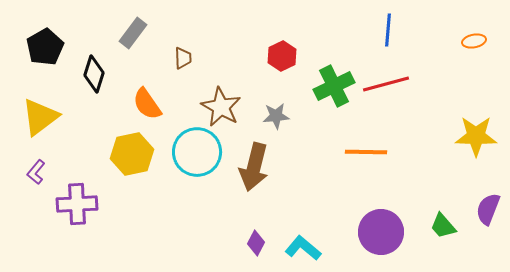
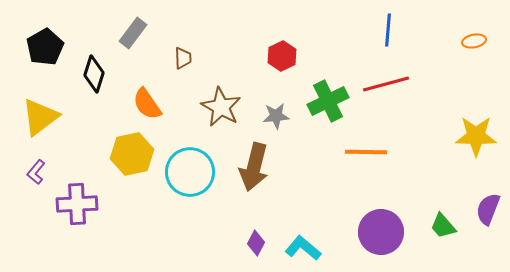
green cross: moved 6 px left, 15 px down
cyan circle: moved 7 px left, 20 px down
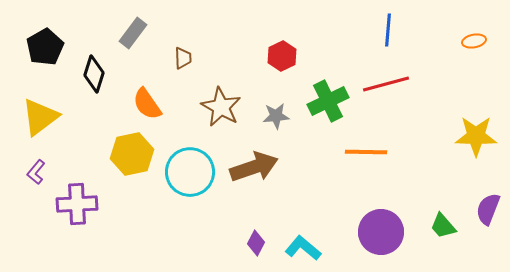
brown arrow: rotated 123 degrees counterclockwise
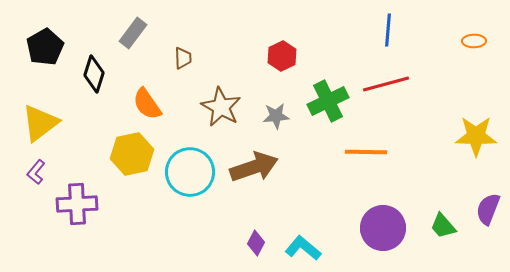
orange ellipse: rotated 10 degrees clockwise
yellow triangle: moved 6 px down
purple circle: moved 2 px right, 4 px up
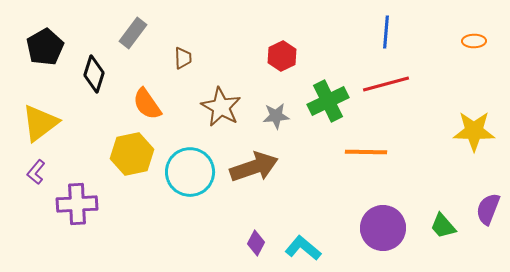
blue line: moved 2 px left, 2 px down
yellow star: moved 2 px left, 5 px up
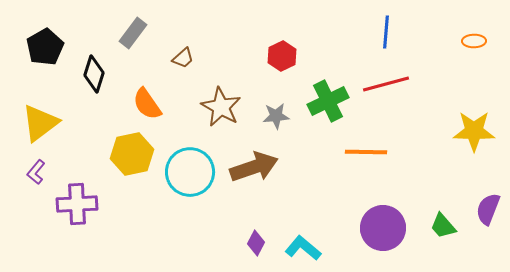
brown trapezoid: rotated 50 degrees clockwise
